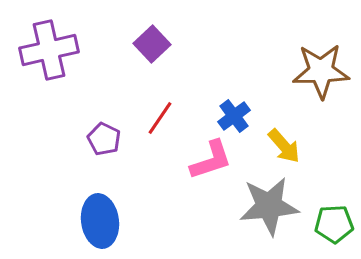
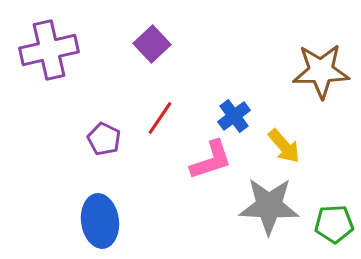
gray star: rotated 8 degrees clockwise
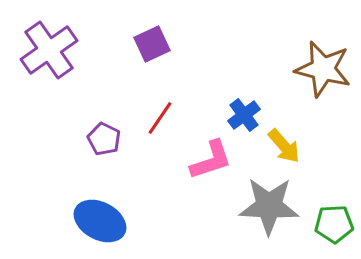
purple square: rotated 18 degrees clockwise
purple cross: rotated 22 degrees counterclockwise
brown star: moved 2 px right, 2 px up; rotated 16 degrees clockwise
blue cross: moved 10 px right, 1 px up
blue ellipse: rotated 54 degrees counterclockwise
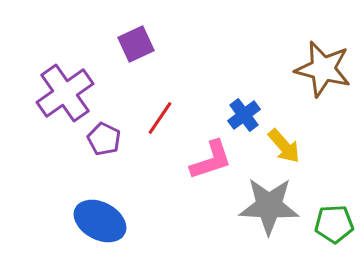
purple square: moved 16 px left
purple cross: moved 16 px right, 43 px down
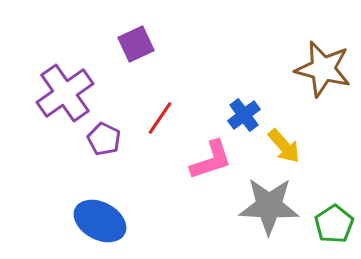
green pentagon: rotated 30 degrees counterclockwise
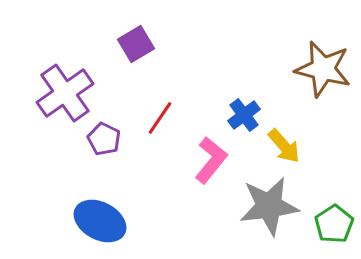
purple square: rotated 6 degrees counterclockwise
pink L-shape: rotated 33 degrees counterclockwise
gray star: rotated 10 degrees counterclockwise
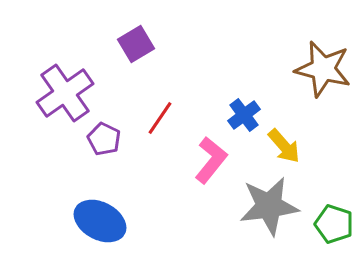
green pentagon: rotated 21 degrees counterclockwise
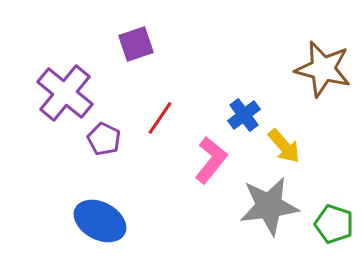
purple square: rotated 12 degrees clockwise
purple cross: rotated 16 degrees counterclockwise
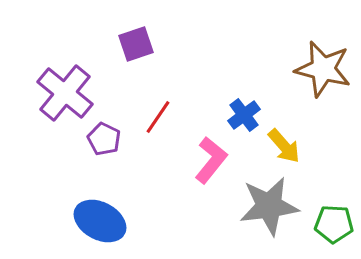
red line: moved 2 px left, 1 px up
green pentagon: rotated 15 degrees counterclockwise
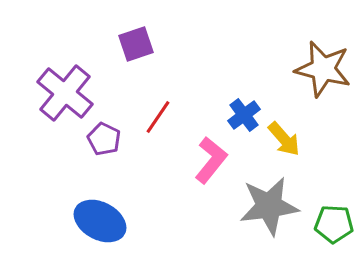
yellow arrow: moved 7 px up
